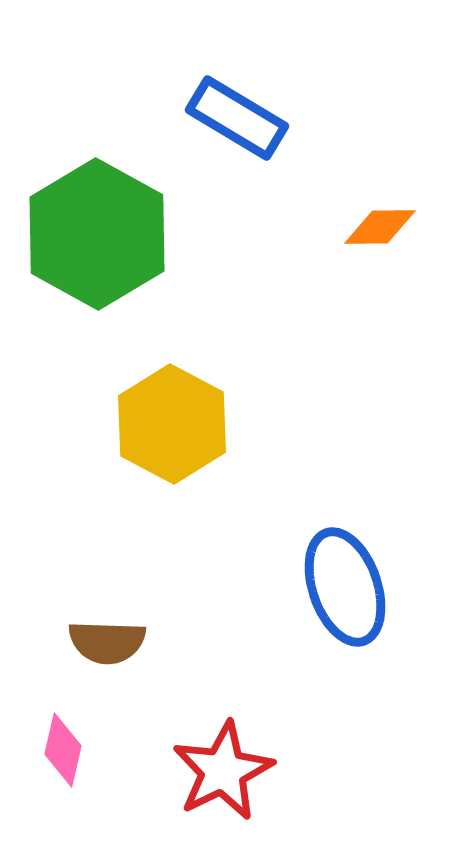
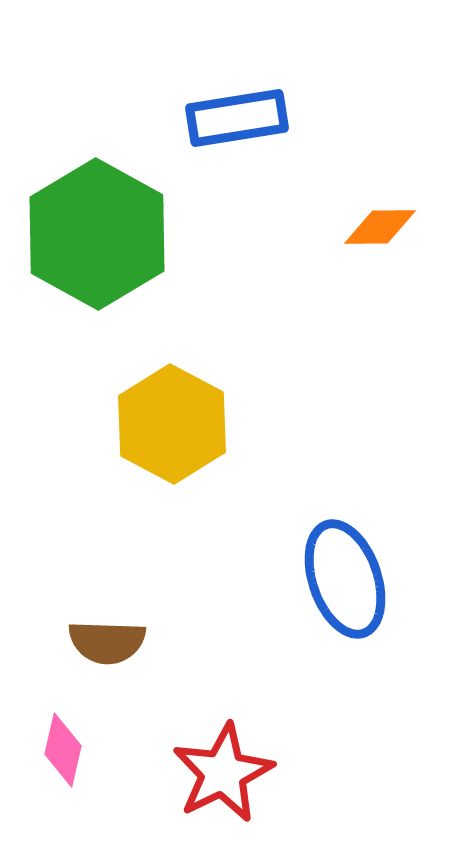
blue rectangle: rotated 40 degrees counterclockwise
blue ellipse: moved 8 px up
red star: moved 2 px down
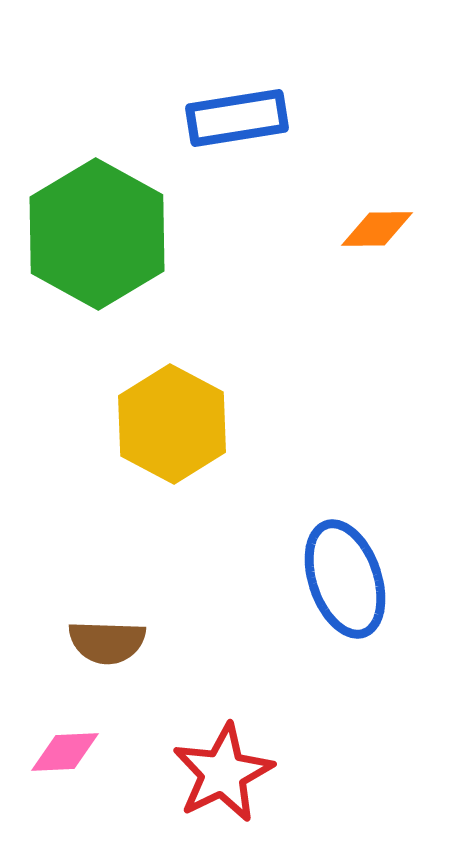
orange diamond: moved 3 px left, 2 px down
pink diamond: moved 2 px right, 2 px down; rotated 74 degrees clockwise
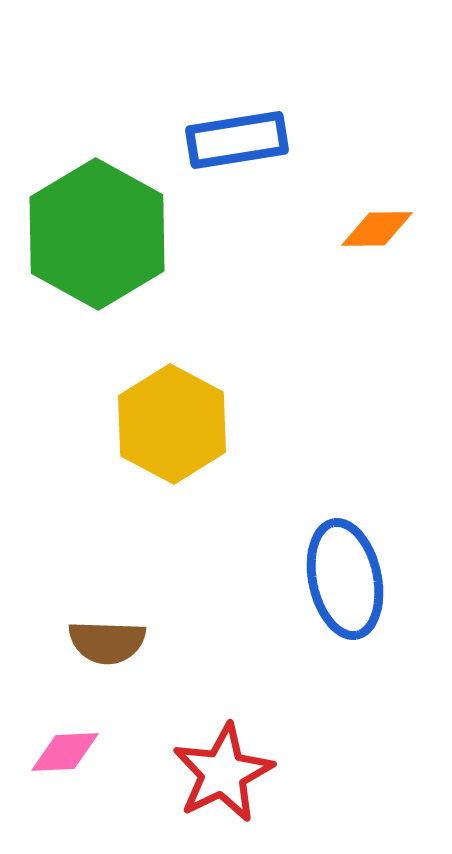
blue rectangle: moved 22 px down
blue ellipse: rotated 7 degrees clockwise
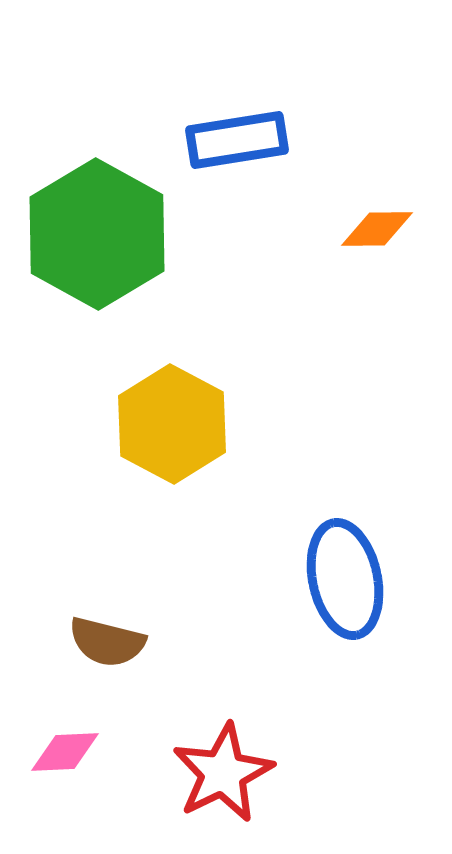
brown semicircle: rotated 12 degrees clockwise
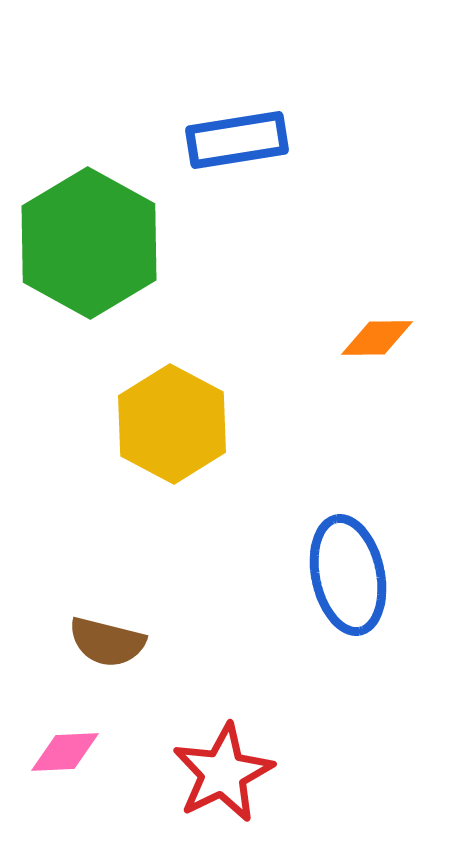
orange diamond: moved 109 px down
green hexagon: moved 8 px left, 9 px down
blue ellipse: moved 3 px right, 4 px up
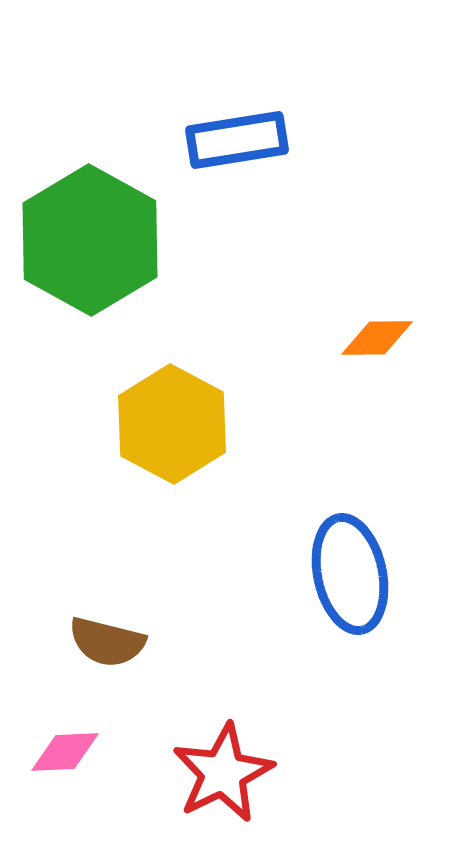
green hexagon: moved 1 px right, 3 px up
blue ellipse: moved 2 px right, 1 px up
